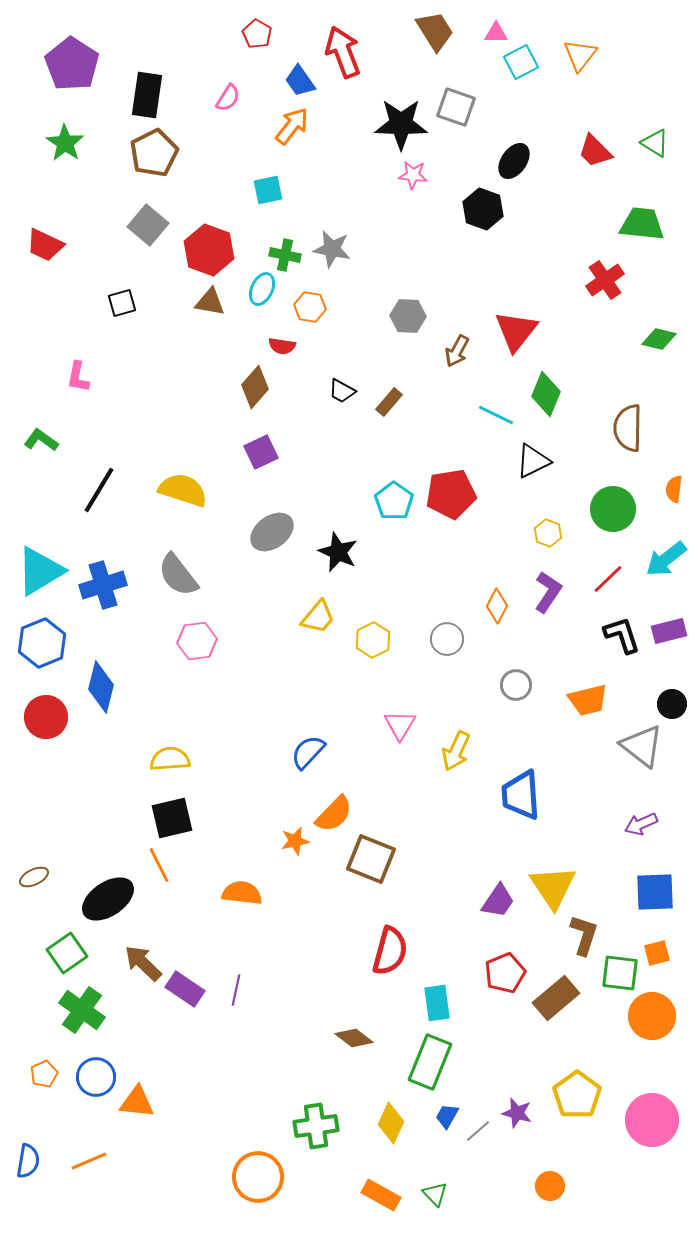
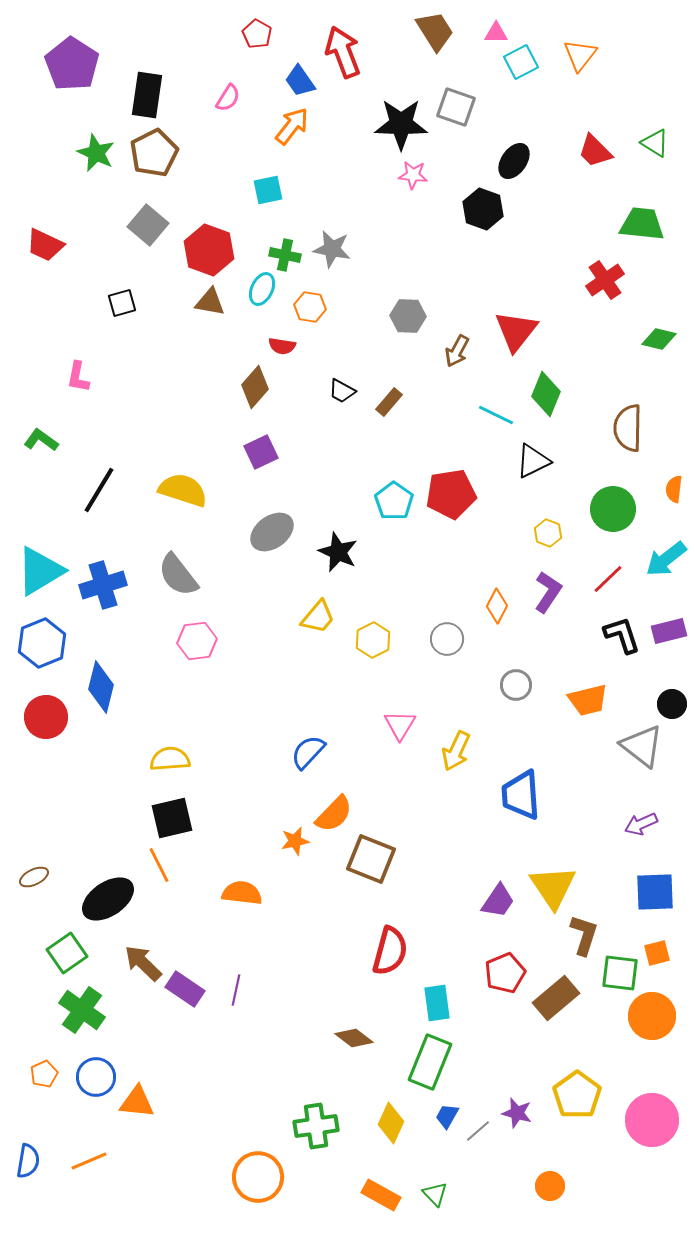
green star at (65, 143): moved 31 px right, 10 px down; rotated 9 degrees counterclockwise
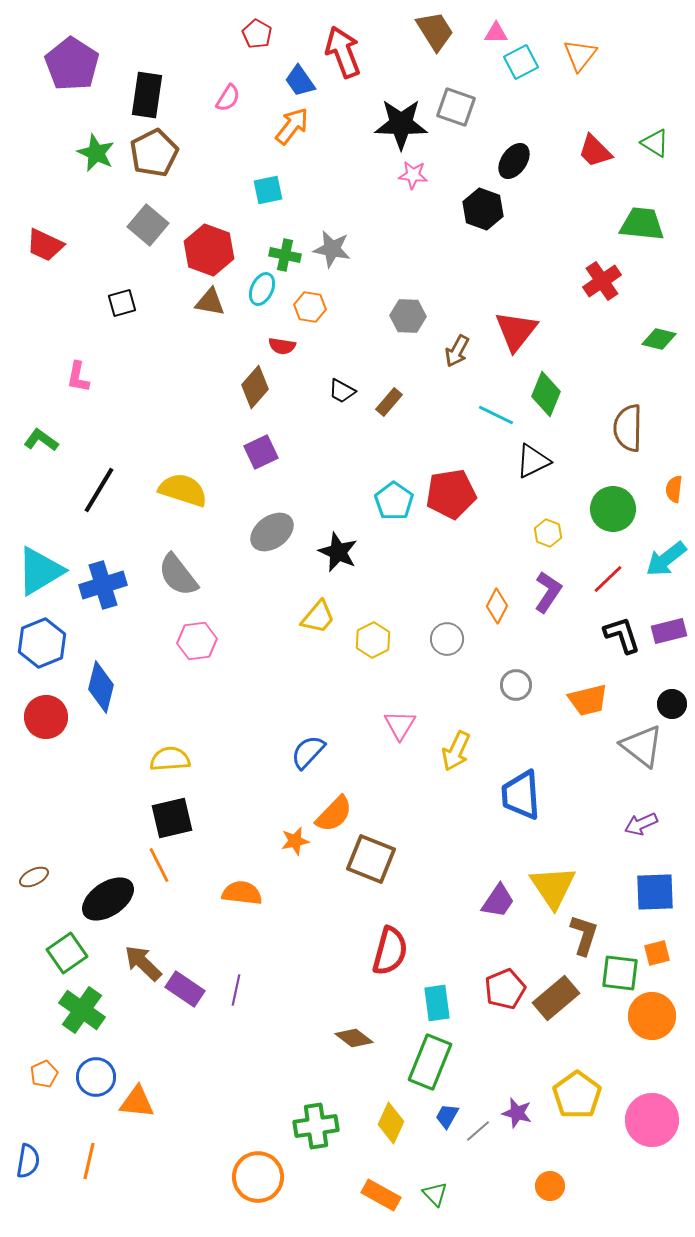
red cross at (605, 280): moved 3 px left, 1 px down
red pentagon at (505, 973): moved 16 px down
orange line at (89, 1161): rotated 54 degrees counterclockwise
